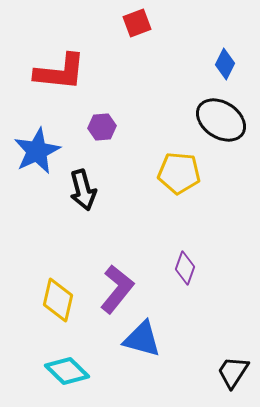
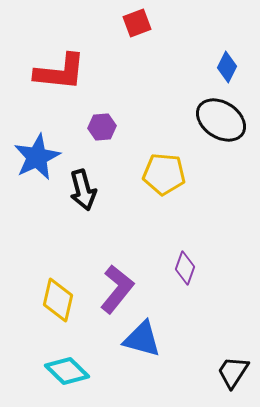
blue diamond: moved 2 px right, 3 px down
blue star: moved 6 px down
yellow pentagon: moved 15 px left, 1 px down
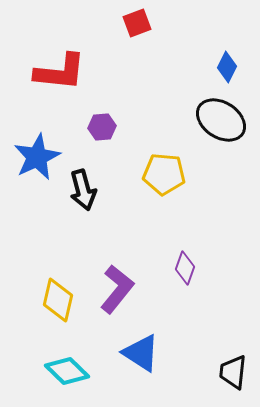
blue triangle: moved 1 px left, 14 px down; rotated 18 degrees clockwise
black trapezoid: rotated 27 degrees counterclockwise
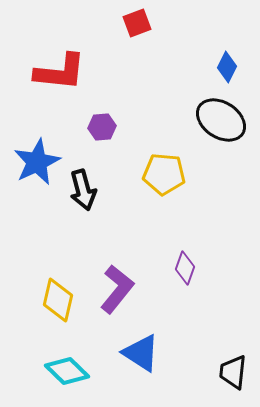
blue star: moved 5 px down
